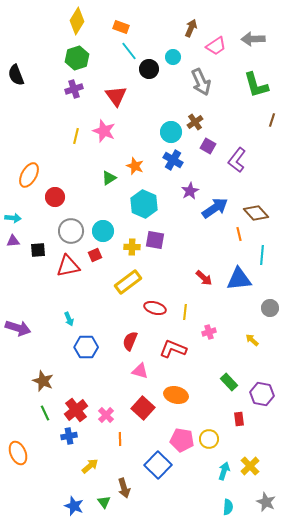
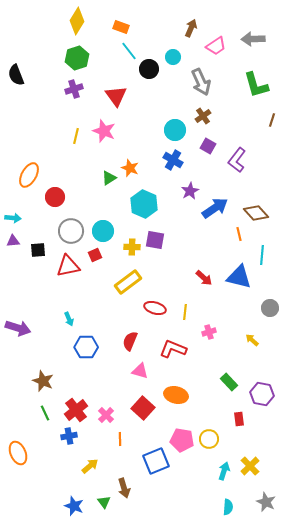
brown cross at (195, 122): moved 8 px right, 6 px up
cyan circle at (171, 132): moved 4 px right, 2 px up
orange star at (135, 166): moved 5 px left, 2 px down
blue triangle at (239, 279): moved 2 px up; rotated 20 degrees clockwise
blue square at (158, 465): moved 2 px left, 4 px up; rotated 24 degrees clockwise
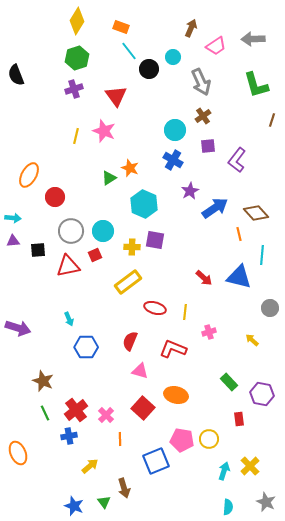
purple square at (208, 146): rotated 35 degrees counterclockwise
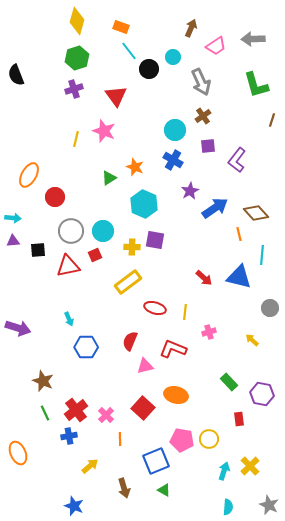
yellow diamond at (77, 21): rotated 16 degrees counterclockwise
yellow line at (76, 136): moved 3 px down
orange star at (130, 168): moved 5 px right, 1 px up
pink triangle at (140, 371): moved 5 px right, 5 px up; rotated 30 degrees counterclockwise
green triangle at (104, 502): moved 60 px right, 12 px up; rotated 24 degrees counterclockwise
gray star at (266, 502): moved 3 px right, 3 px down
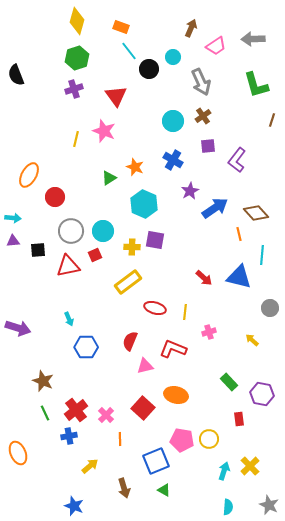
cyan circle at (175, 130): moved 2 px left, 9 px up
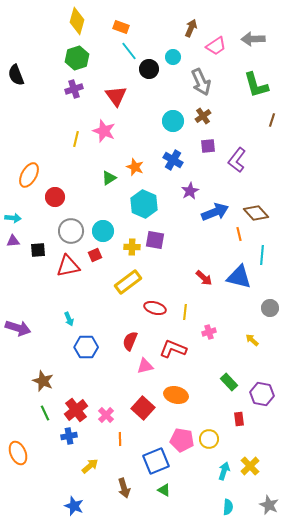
blue arrow at (215, 208): moved 4 px down; rotated 12 degrees clockwise
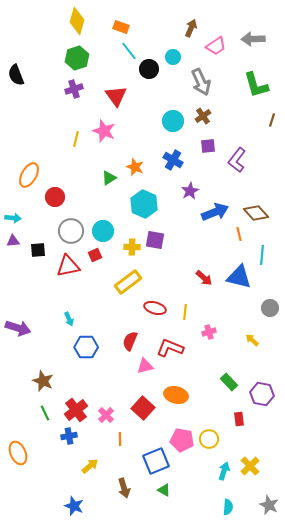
red L-shape at (173, 349): moved 3 px left, 1 px up
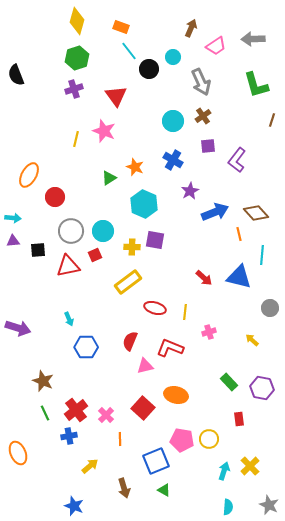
purple hexagon at (262, 394): moved 6 px up
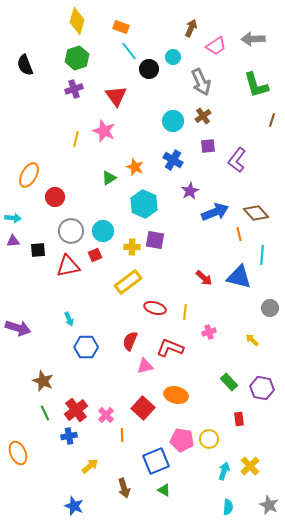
black semicircle at (16, 75): moved 9 px right, 10 px up
orange line at (120, 439): moved 2 px right, 4 px up
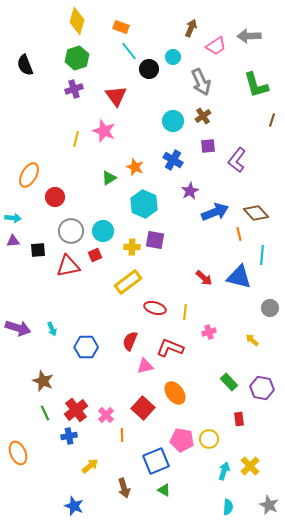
gray arrow at (253, 39): moved 4 px left, 3 px up
cyan arrow at (69, 319): moved 17 px left, 10 px down
orange ellipse at (176, 395): moved 1 px left, 2 px up; rotated 40 degrees clockwise
